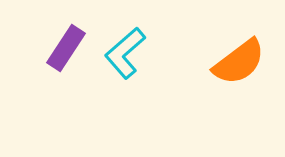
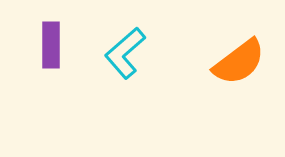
purple rectangle: moved 15 px left, 3 px up; rotated 33 degrees counterclockwise
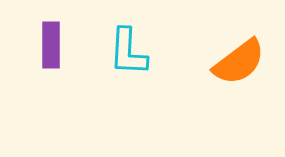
cyan L-shape: moved 3 px right, 1 px up; rotated 46 degrees counterclockwise
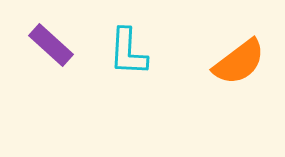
purple rectangle: rotated 48 degrees counterclockwise
